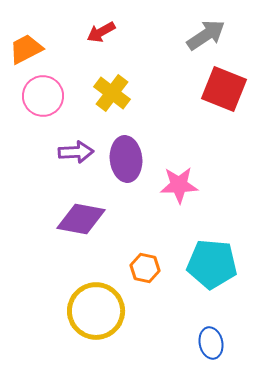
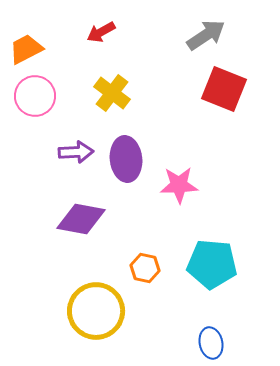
pink circle: moved 8 px left
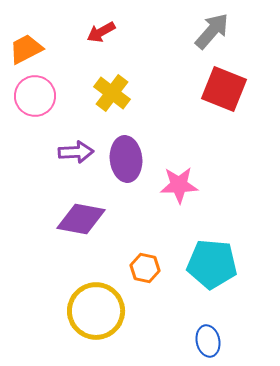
gray arrow: moved 6 px right, 4 px up; rotated 15 degrees counterclockwise
blue ellipse: moved 3 px left, 2 px up
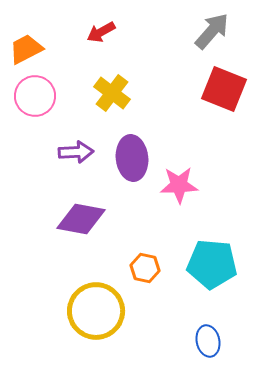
purple ellipse: moved 6 px right, 1 px up
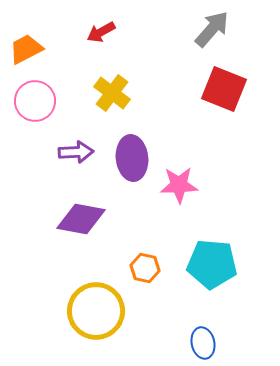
gray arrow: moved 2 px up
pink circle: moved 5 px down
blue ellipse: moved 5 px left, 2 px down
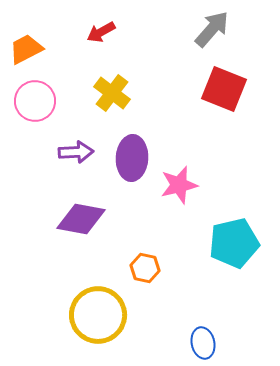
purple ellipse: rotated 9 degrees clockwise
pink star: rotated 12 degrees counterclockwise
cyan pentagon: moved 22 px right, 21 px up; rotated 18 degrees counterclockwise
yellow circle: moved 2 px right, 4 px down
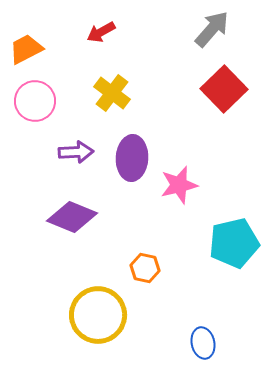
red square: rotated 24 degrees clockwise
purple diamond: moved 9 px left, 2 px up; rotated 12 degrees clockwise
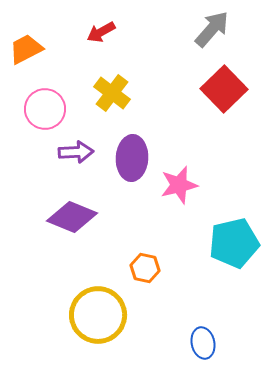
pink circle: moved 10 px right, 8 px down
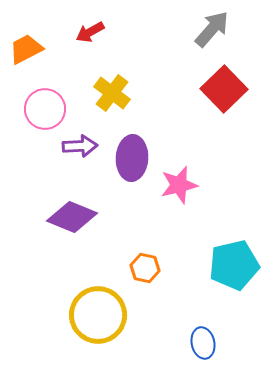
red arrow: moved 11 px left
purple arrow: moved 4 px right, 6 px up
cyan pentagon: moved 22 px down
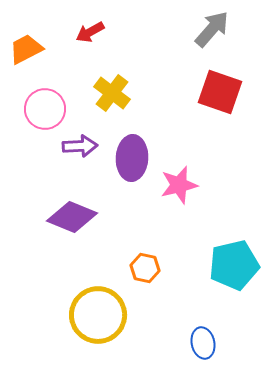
red square: moved 4 px left, 3 px down; rotated 27 degrees counterclockwise
